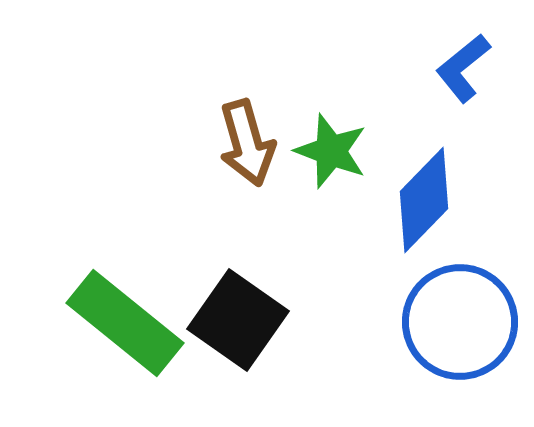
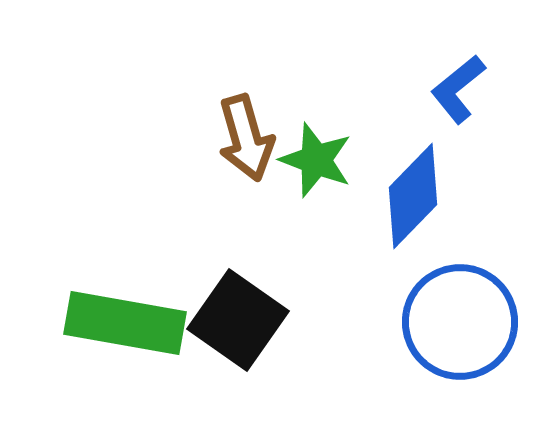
blue L-shape: moved 5 px left, 21 px down
brown arrow: moved 1 px left, 5 px up
green star: moved 15 px left, 9 px down
blue diamond: moved 11 px left, 4 px up
green rectangle: rotated 29 degrees counterclockwise
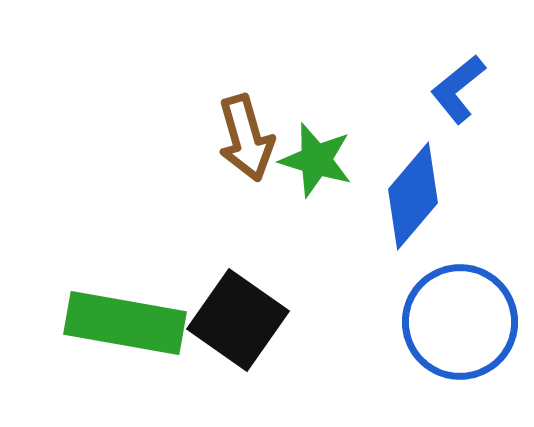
green star: rotated 4 degrees counterclockwise
blue diamond: rotated 4 degrees counterclockwise
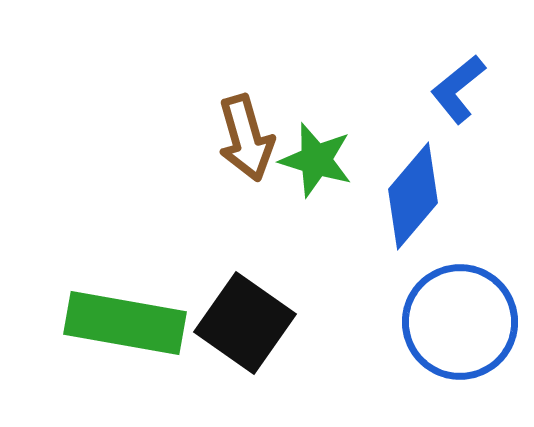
black square: moved 7 px right, 3 px down
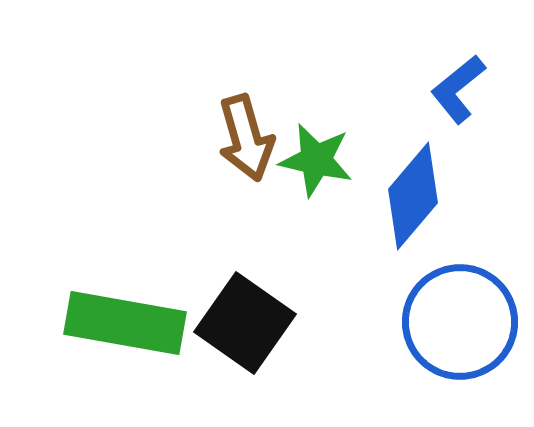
green star: rotated 4 degrees counterclockwise
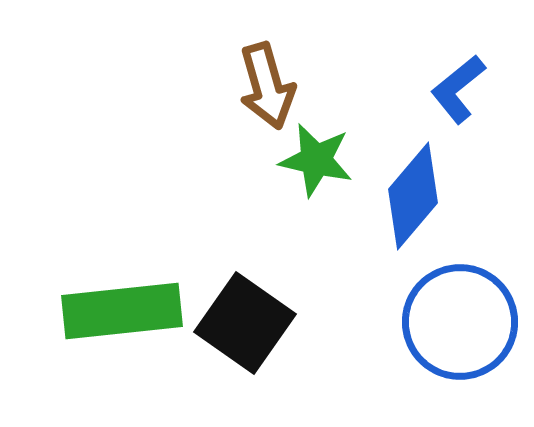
brown arrow: moved 21 px right, 52 px up
green rectangle: moved 3 px left, 12 px up; rotated 16 degrees counterclockwise
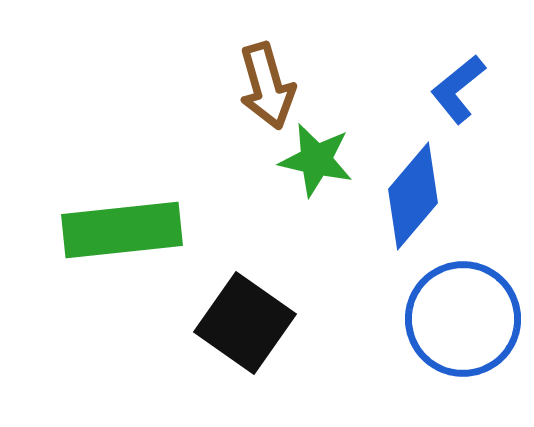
green rectangle: moved 81 px up
blue circle: moved 3 px right, 3 px up
